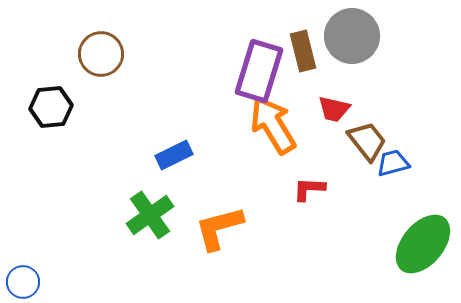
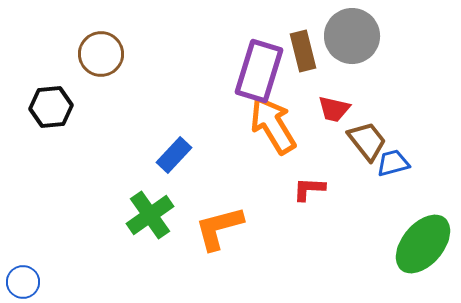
blue rectangle: rotated 21 degrees counterclockwise
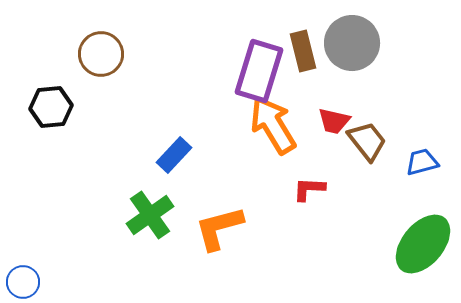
gray circle: moved 7 px down
red trapezoid: moved 12 px down
blue trapezoid: moved 29 px right, 1 px up
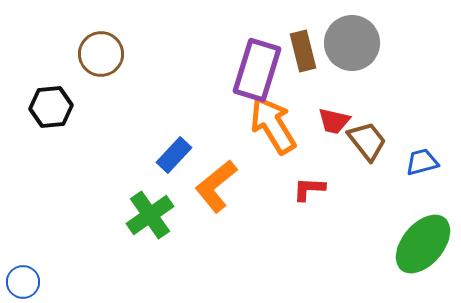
purple rectangle: moved 2 px left, 1 px up
orange L-shape: moved 3 px left, 42 px up; rotated 24 degrees counterclockwise
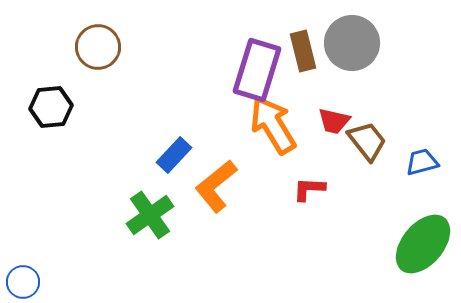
brown circle: moved 3 px left, 7 px up
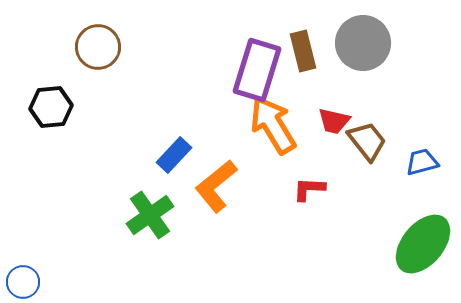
gray circle: moved 11 px right
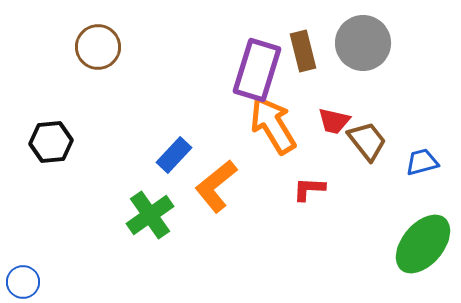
black hexagon: moved 35 px down
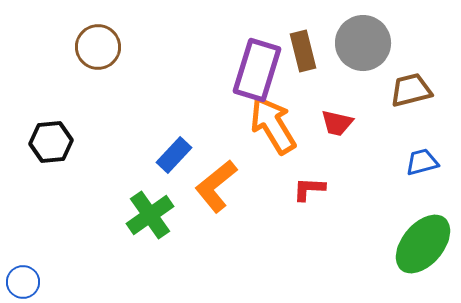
red trapezoid: moved 3 px right, 2 px down
brown trapezoid: moved 44 px right, 51 px up; rotated 66 degrees counterclockwise
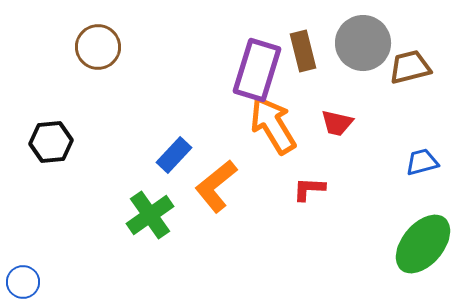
brown trapezoid: moved 1 px left, 23 px up
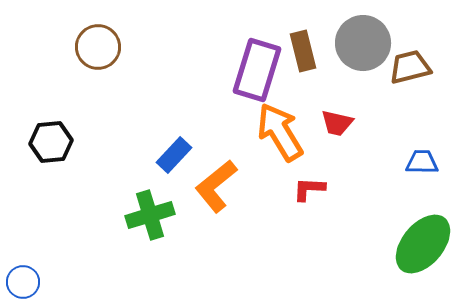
orange arrow: moved 7 px right, 7 px down
blue trapezoid: rotated 16 degrees clockwise
green cross: rotated 18 degrees clockwise
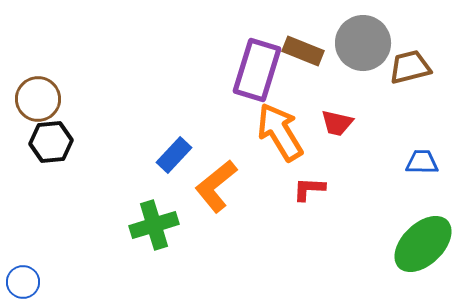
brown circle: moved 60 px left, 52 px down
brown rectangle: rotated 54 degrees counterclockwise
green cross: moved 4 px right, 10 px down
green ellipse: rotated 6 degrees clockwise
